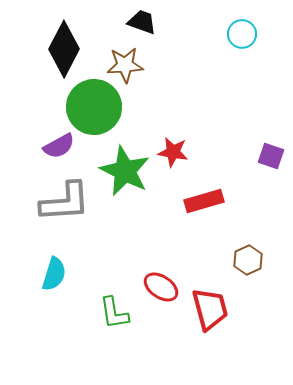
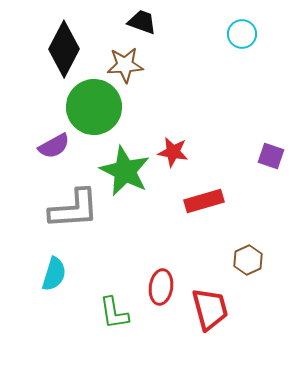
purple semicircle: moved 5 px left
gray L-shape: moved 9 px right, 7 px down
red ellipse: rotated 64 degrees clockwise
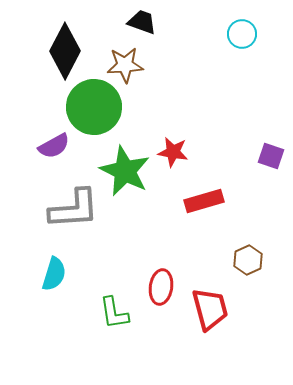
black diamond: moved 1 px right, 2 px down
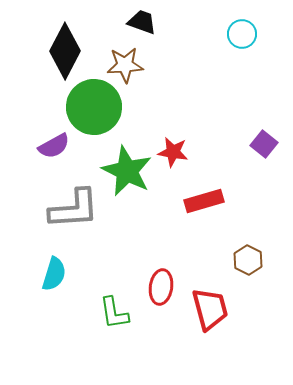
purple square: moved 7 px left, 12 px up; rotated 20 degrees clockwise
green star: moved 2 px right
brown hexagon: rotated 8 degrees counterclockwise
